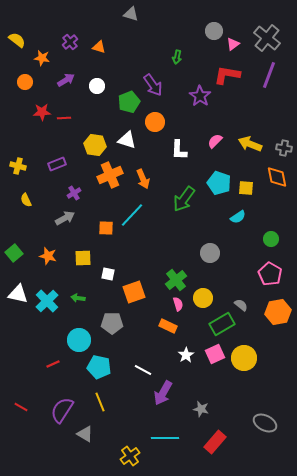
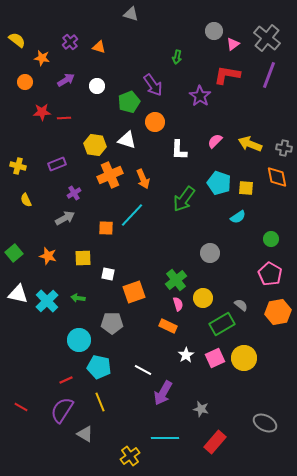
pink square at (215, 354): moved 4 px down
red line at (53, 364): moved 13 px right, 16 px down
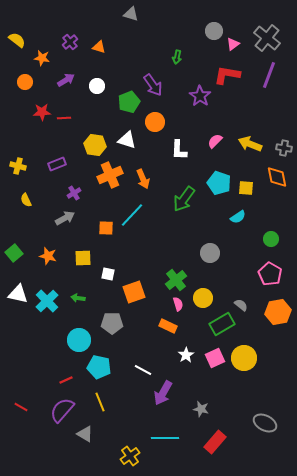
purple semicircle at (62, 410): rotated 8 degrees clockwise
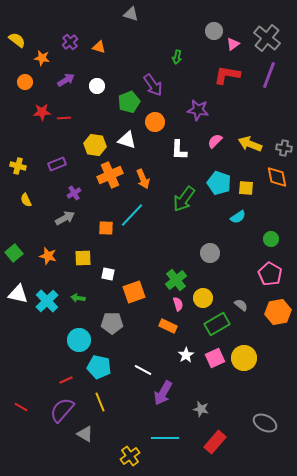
purple star at (200, 96): moved 2 px left, 14 px down; rotated 25 degrees counterclockwise
green rectangle at (222, 324): moved 5 px left
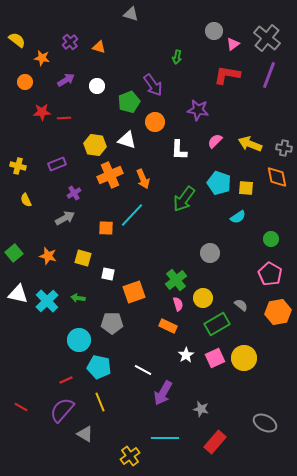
yellow square at (83, 258): rotated 18 degrees clockwise
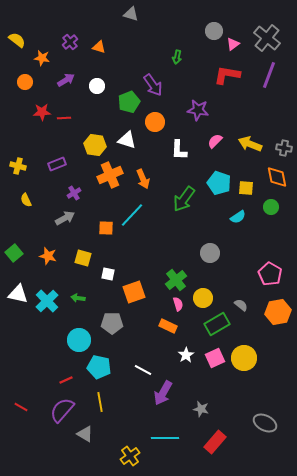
green circle at (271, 239): moved 32 px up
yellow line at (100, 402): rotated 12 degrees clockwise
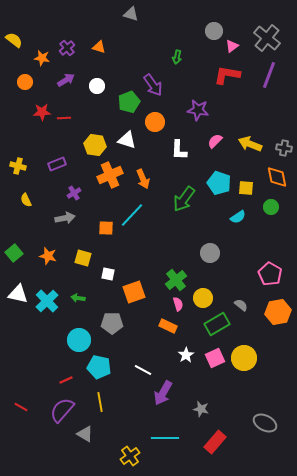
yellow semicircle at (17, 40): moved 3 px left
purple cross at (70, 42): moved 3 px left, 6 px down
pink triangle at (233, 44): moved 1 px left, 2 px down
gray arrow at (65, 218): rotated 18 degrees clockwise
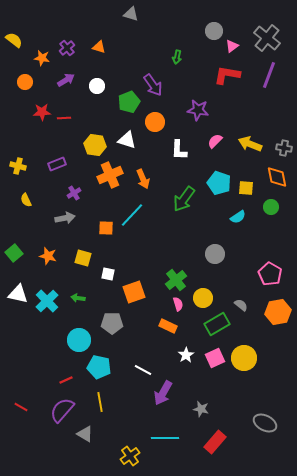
gray circle at (210, 253): moved 5 px right, 1 px down
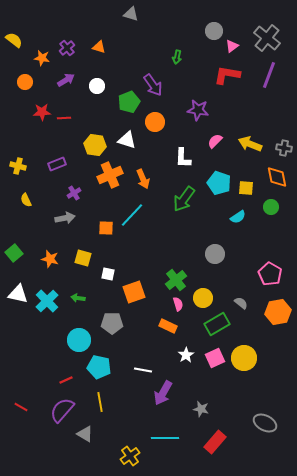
white L-shape at (179, 150): moved 4 px right, 8 px down
orange star at (48, 256): moved 2 px right, 3 px down
gray semicircle at (241, 305): moved 2 px up
white line at (143, 370): rotated 18 degrees counterclockwise
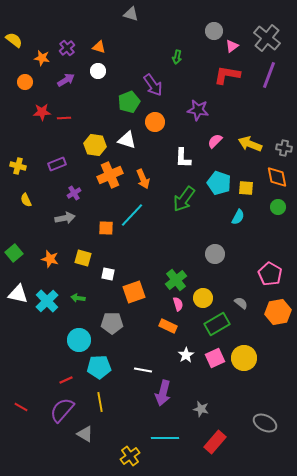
white circle at (97, 86): moved 1 px right, 15 px up
green circle at (271, 207): moved 7 px right
cyan semicircle at (238, 217): rotated 28 degrees counterclockwise
cyan pentagon at (99, 367): rotated 15 degrees counterclockwise
purple arrow at (163, 393): rotated 15 degrees counterclockwise
